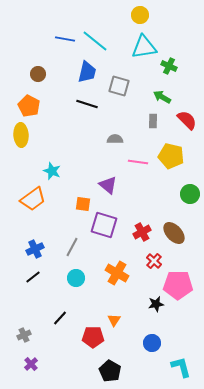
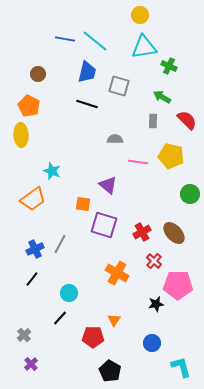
gray line at (72, 247): moved 12 px left, 3 px up
black line at (33, 277): moved 1 px left, 2 px down; rotated 14 degrees counterclockwise
cyan circle at (76, 278): moved 7 px left, 15 px down
gray cross at (24, 335): rotated 16 degrees counterclockwise
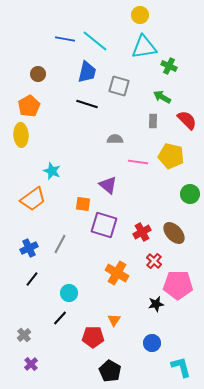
orange pentagon at (29, 106): rotated 15 degrees clockwise
blue cross at (35, 249): moved 6 px left, 1 px up
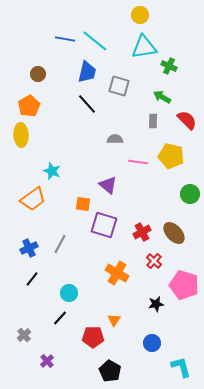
black line at (87, 104): rotated 30 degrees clockwise
pink pentagon at (178, 285): moved 6 px right; rotated 16 degrees clockwise
purple cross at (31, 364): moved 16 px right, 3 px up
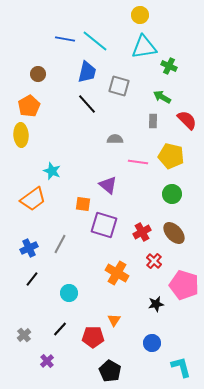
green circle at (190, 194): moved 18 px left
black line at (60, 318): moved 11 px down
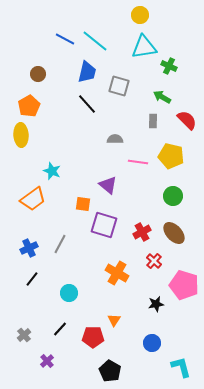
blue line at (65, 39): rotated 18 degrees clockwise
green circle at (172, 194): moved 1 px right, 2 px down
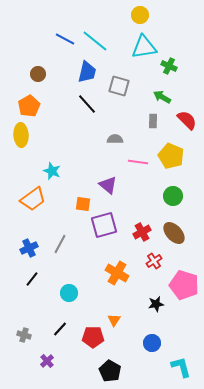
yellow pentagon at (171, 156): rotated 10 degrees clockwise
purple square at (104, 225): rotated 32 degrees counterclockwise
red cross at (154, 261): rotated 14 degrees clockwise
gray cross at (24, 335): rotated 32 degrees counterclockwise
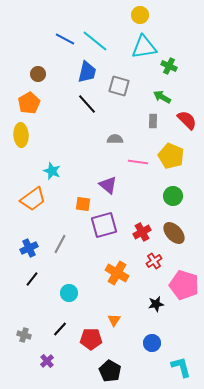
orange pentagon at (29, 106): moved 3 px up
red pentagon at (93, 337): moved 2 px left, 2 px down
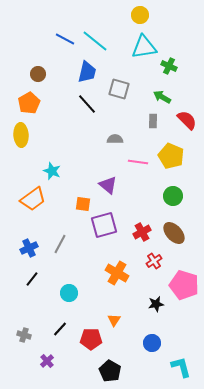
gray square at (119, 86): moved 3 px down
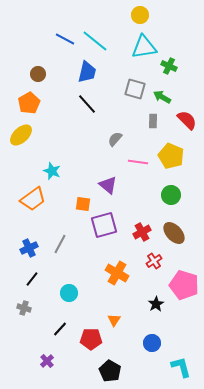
gray square at (119, 89): moved 16 px right
yellow ellipse at (21, 135): rotated 50 degrees clockwise
gray semicircle at (115, 139): rotated 49 degrees counterclockwise
green circle at (173, 196): moved 2 px left, 1 px up
black star at (156, 304): rotated 21 degrees counterclockwise
gray cross at (24, 335): moved 27 px up
